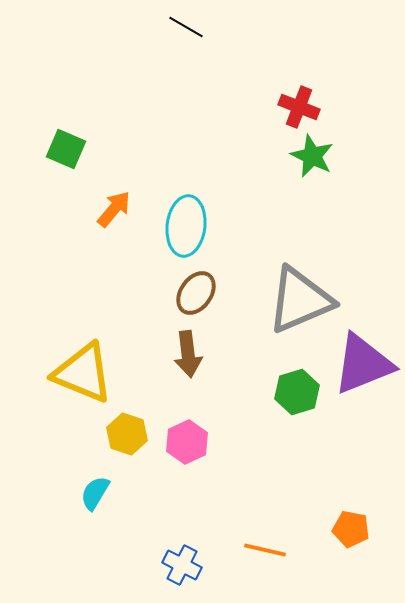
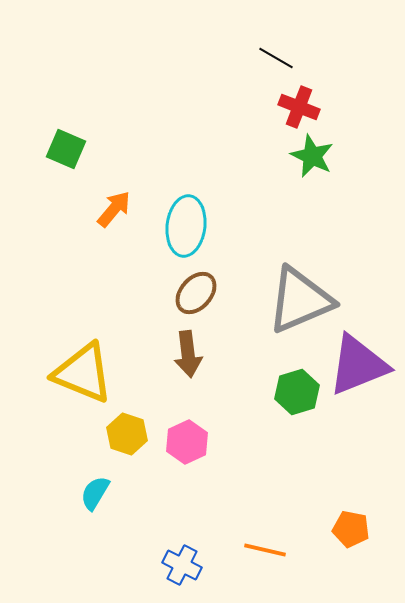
black line: moved 90 px right, 31 px down
brown ellipse: rotated 6 degrees clockwise
purple triangle: moved 5 px left, 1 px down
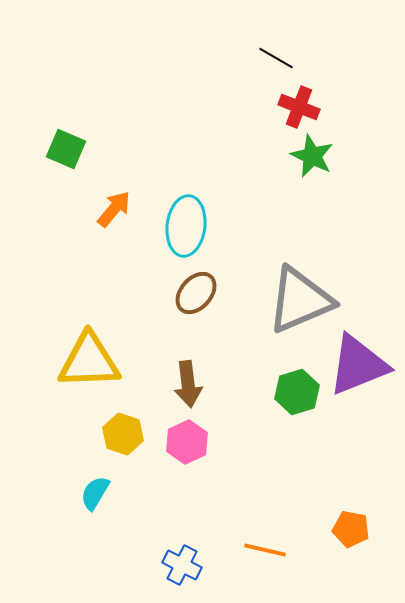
brown arrow: moved 30 px down
yellow triangle: moved 6 px right, 12 px up; rotated 24 degrees counterclockwise
yellow hexagon: moved 4 px left
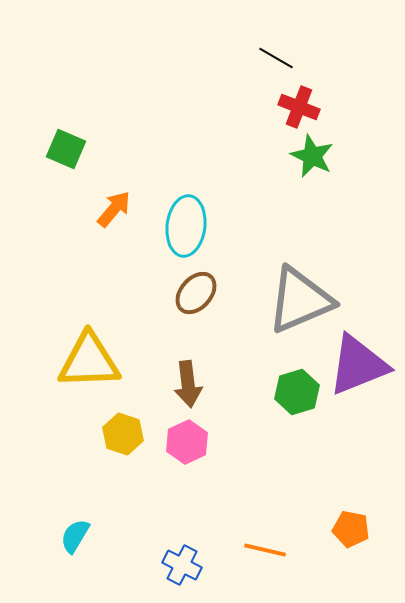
cyan semicircle: moved 20 px left, 43 px down
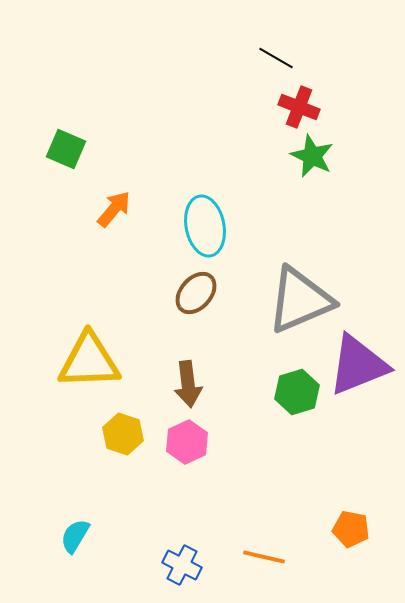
cyan ellipse: moved 19 px right; rotated 18 degrees counterclockwise
orange line: moved 1 px left, 7 px down
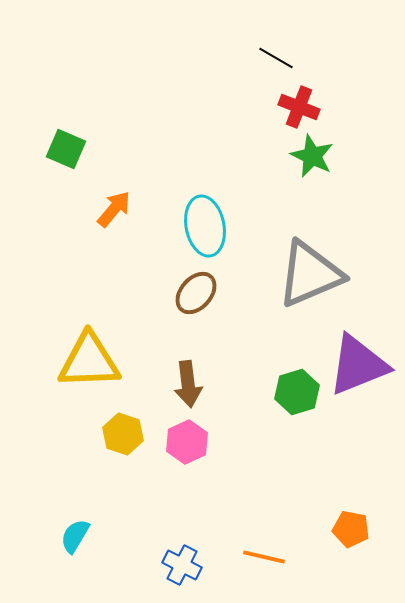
gray triangle: moved 10 px right, 26 px up
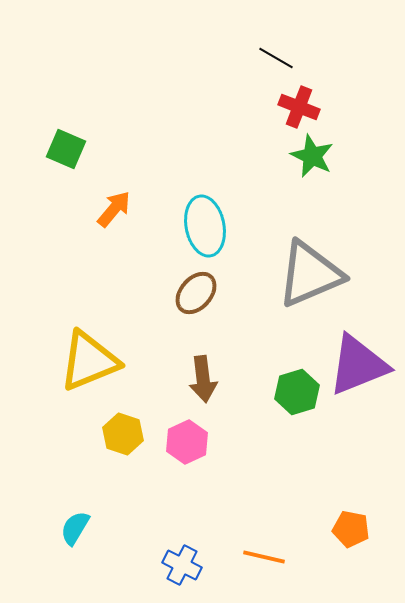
yellow triangle: rotated 20 degrees counterclockwise
brown arrow: moved 15 px right, 5 px up
cyan semicircle: moved 8 px up
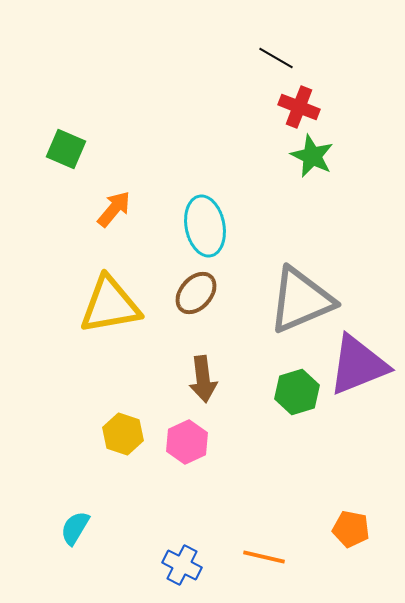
gray triangle: moved 9 px left, 26 px down
yellow triangle: moved 21 px right, 56 px up; rotated 12 degrees clockwise
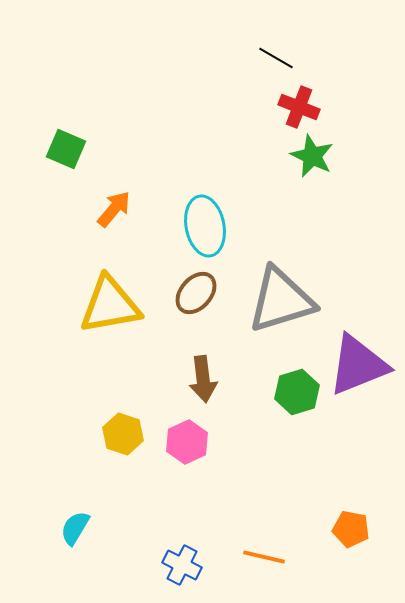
gray triangle: moved 20 px left; rotated 6 degrees clockwise
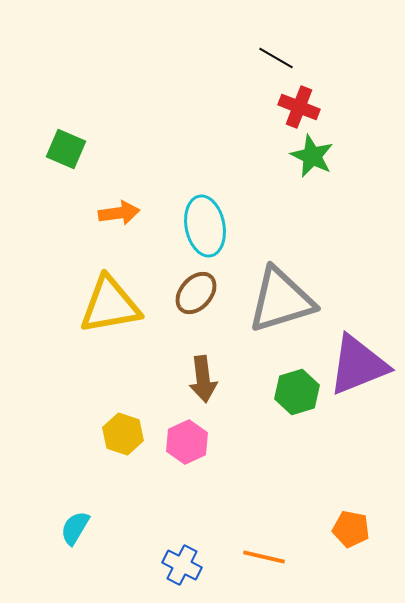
orange arrow: moved 5 px right, 4 px down; rotated 42 degrees clockwise
